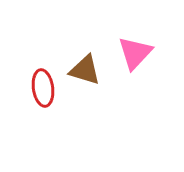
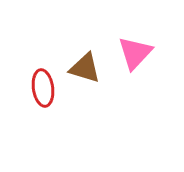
brown triangle: moved 2 px up
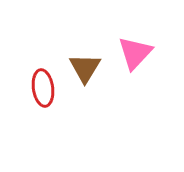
brown triangle: rotated 44 degrees clockwise
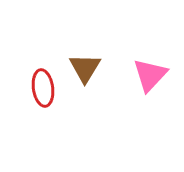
pink triangle: moved 15 px right, 22 px down
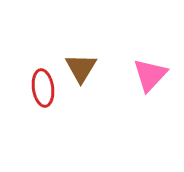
brown triangle: moved 4 px left
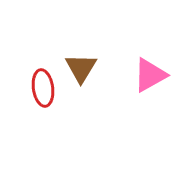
pink triangle: rotated 18 degrees clockwise
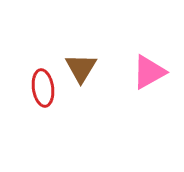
pink triangle: moved 1 px left, 3 px up
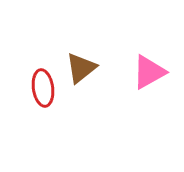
brown triangle: rotated 20 degrees clockwise
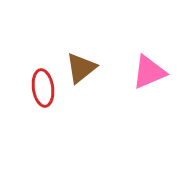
pink triangle: rotated 6 degrees clockwise
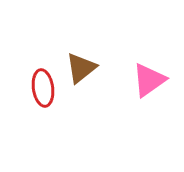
pink triangle: moved 8 px down; rotated 12 degrees counterclockwise
